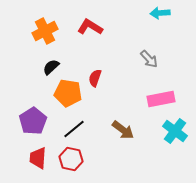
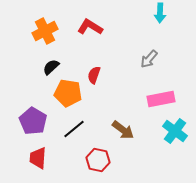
cyan arrow: rotated 84 degrees counterclockwise
gray arrow: rotated 84 degrees clockwise
red semicircle: moved 1 px left, 3 px up
purple pentagon: rotated 8 degrees counterclockwise
red hexagon: moved 27 px right, 1 px down
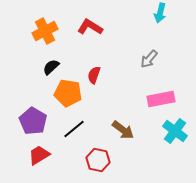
cyan arrow: rotated 12 degrees clockwise
red trapezoid: moved 1 px right, 3 px up; rotated 55 degrees clockwise
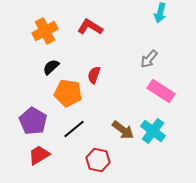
pink rectangle: moved 8 px up; rotated 44 degrees clockwise
cyan cross: moved 22 px left
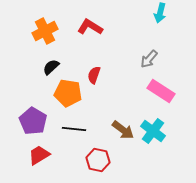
black line: rotated 45 degrees clockwise
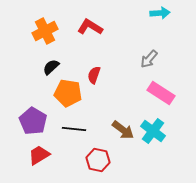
cyan arrow: rotated 108 degrees counterclockwise
pink rectangle: moved 2 px down
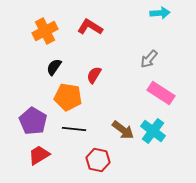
black semicircle: moved 3 px right; rotated 12 degrees counterclockwise
red semicircle: rotated 12 degrees clockwise
orange pentagon: moved 4 px down
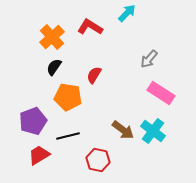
cyan arrow: moved 33 px left; rotated 42 degrees counterclockwise
orange cross: moved 7 px right, 6 px down; rotated 15 degrees counterclockwise
purple pentagon: rotated 20 degrees clockwise
black line: moved 6 px left, 7 px down; rotated 20 degrees counterclockwise
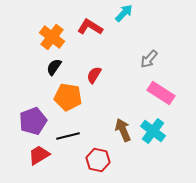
cyan arrow: moved 3 px left
orange cross: rotated 10 degrees counterclockwise
brown arrow: rotated 150 degrees counterclockwise
